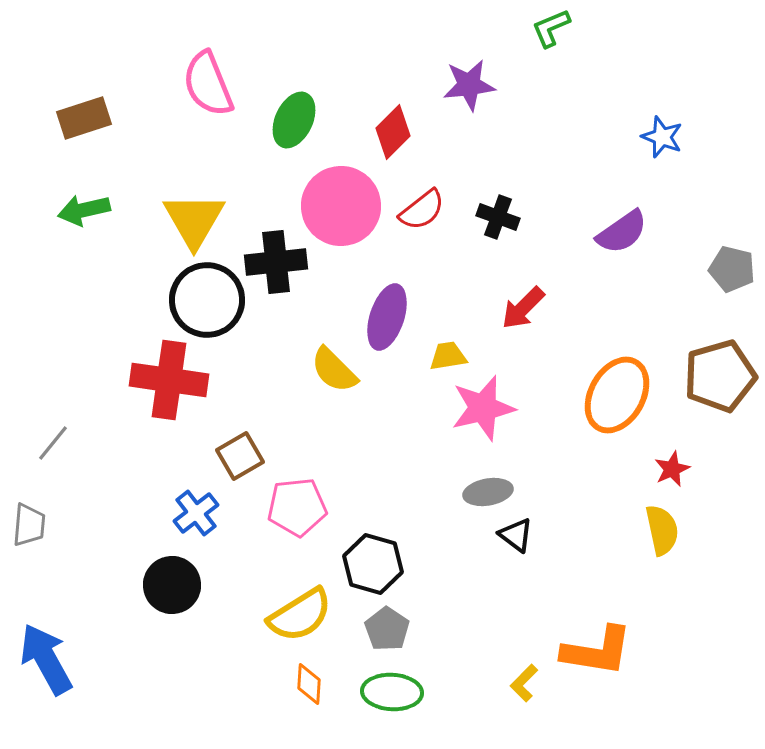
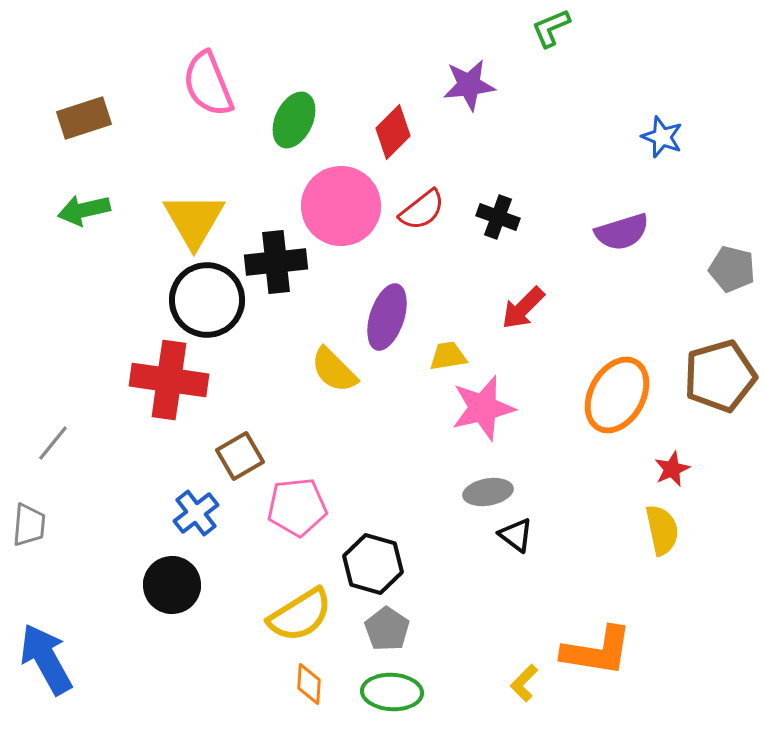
purple semicircle at (622, 232): rotated 18 degrees clockwise
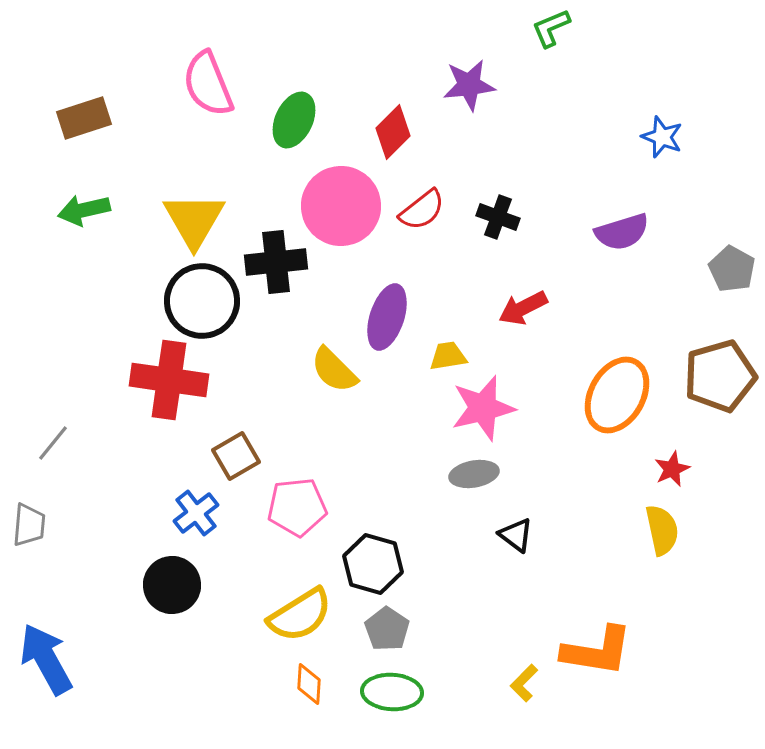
gray pentagon at (732, 269): rotated 15 degrees clockwise
black circle at (207, 300): moved 5 px left, 1 px down
red arrow at (523, 308): rotated 18 degrees clockwise
brown square at (240, 456): moved 4 px left
gray ellipse at (488, 492): moved 14 px left, 18 px up
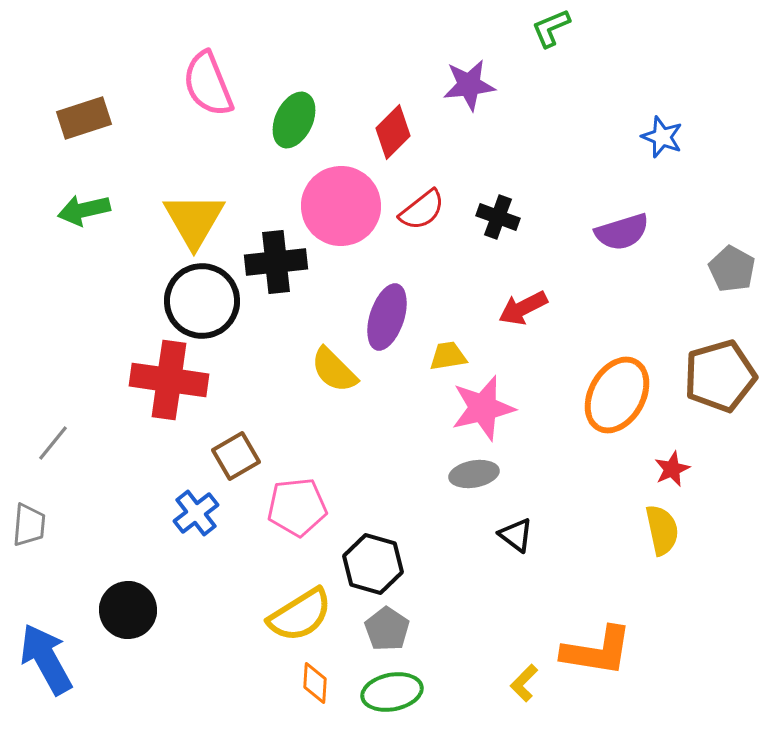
black circle at (172, 585): moved 44 px left, 25 px down
orange diamond at (309, 684): moved 6 px right, 1 px up
green ellipse at (392, 692): rotated 14 degrees counterclockwise
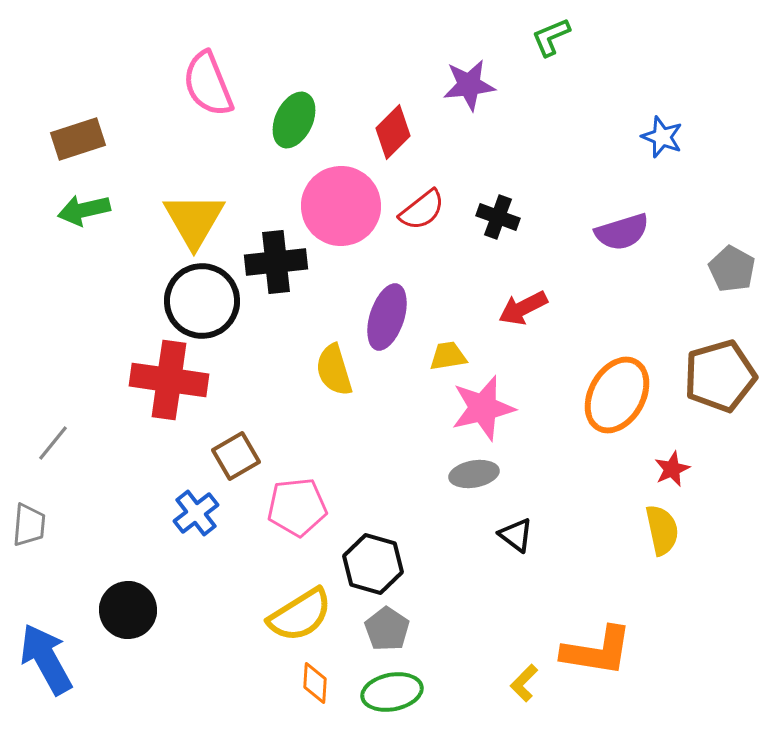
green L-shape at (551, 28): moved 9 px down
brown rectangle at (84, 118): moved 6 px left, 21 px down
yellow semicircle at (334, 370): rotated 28 degrees clockwise
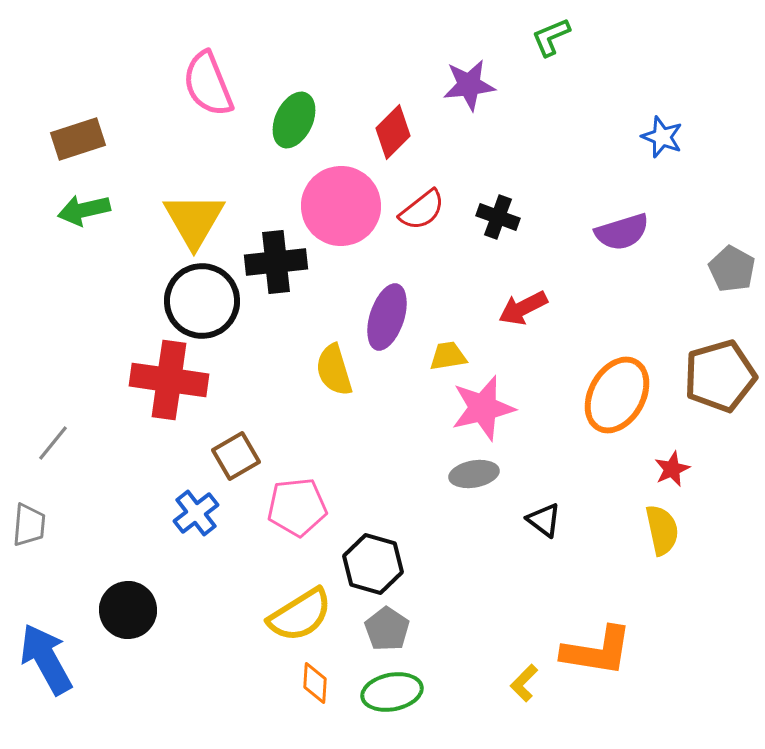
black triangle at (516, 535): moved 28 px right, 15 px up
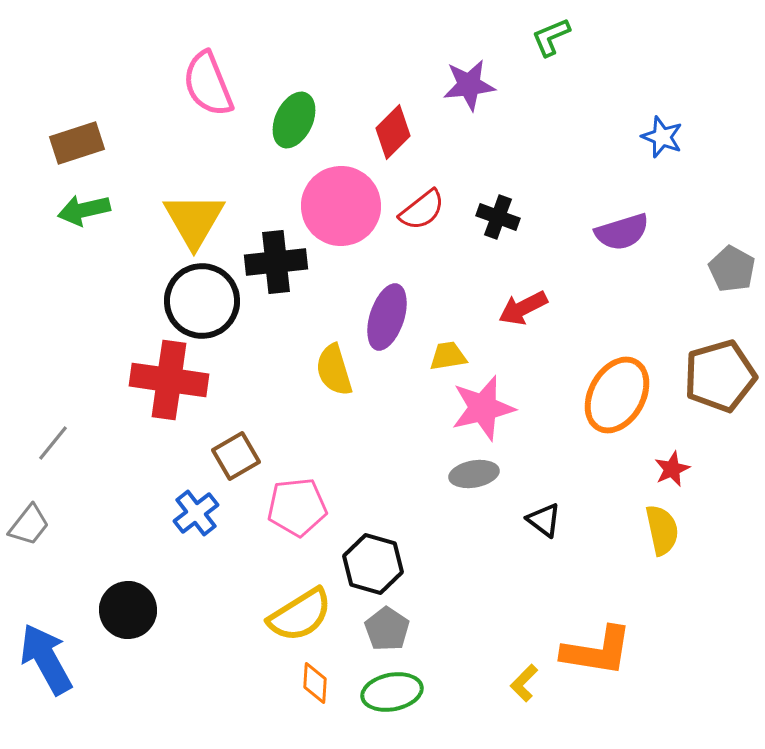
brown rectangle at (78, 139): moved 1 px left, 4 px down
gray trapezoid at (29, 525): rotated 33 degrees clockwise
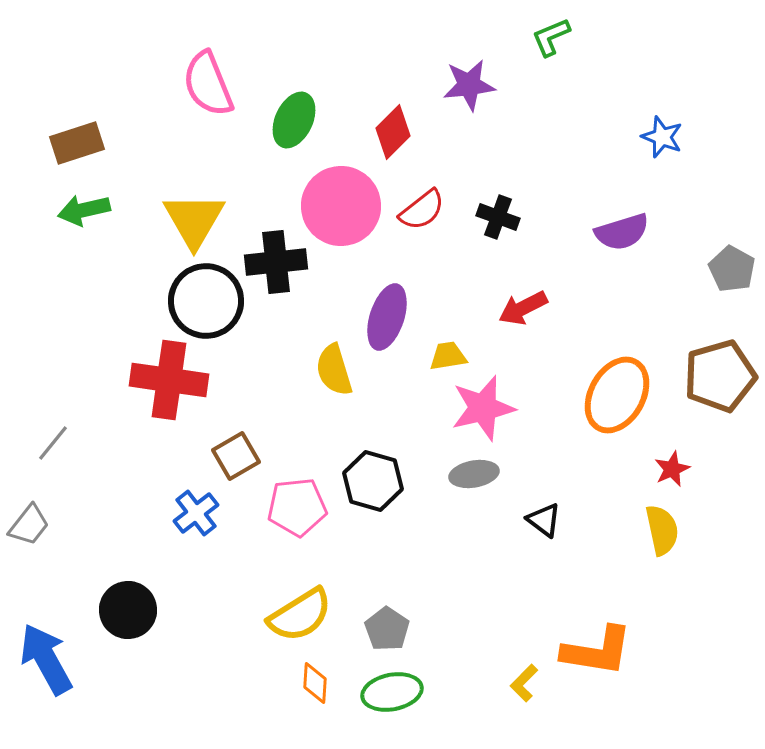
black circle at (202, 301): moved 4 px right
black hexagon at (373, 564): moved 83 px up
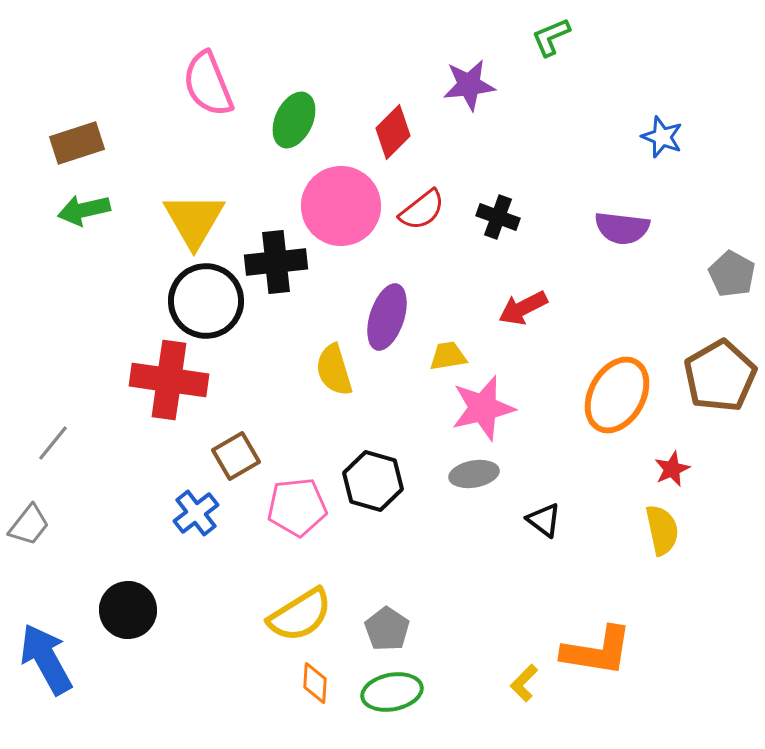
purple semicircle at (622, 232): moved 4 px up; rotated 24 degrees clockwise
gray pentagon at (732, 269): moved 5 px down
brown pentagon at (720, 376): rotated 14 degrees counterclockwise
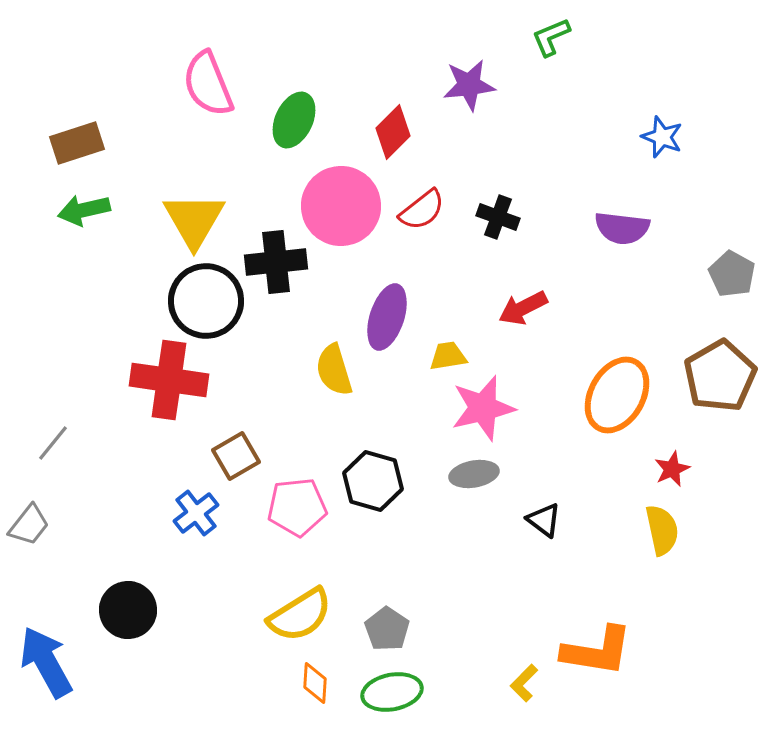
blue arrow at (46, 659): moved 3 px down
